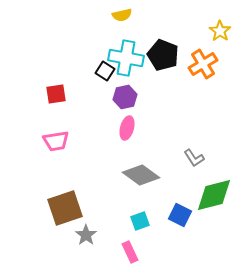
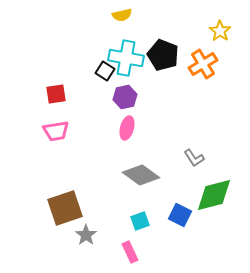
pink trapezoid: moved 10 px up
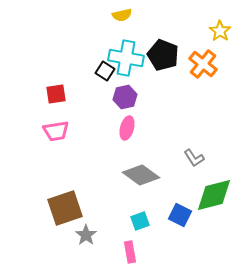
orange cross: rotated 20 degrees counterclockwise
pink rectangle: rotated 15 degrees clockwise
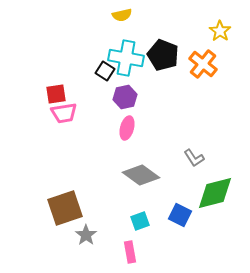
pink trapezoid: moved 8 px right, 18 px up
green diamond: moved 1 px right, 2 px up
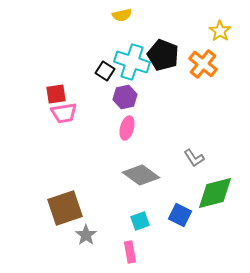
cyan cross: moved 6 px right, 4 px down; rotated 8 degrees clockwise
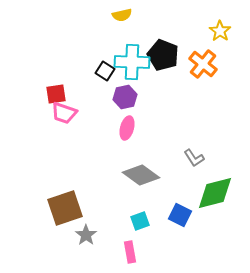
cyan cross: rotated 16 degrees counterclockwise
pink trapezoid: rotated 28 degrees clockwise
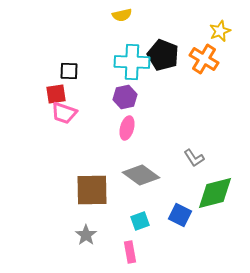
yellow star: rotated 15 degrees clockwise
orange cross: moved 1 px right, 5 px up; rotated 8 degrees counterclockwise
black square: moved 36 px left; rotated 30 degrees counterclockwise
brown square: moved 27 px right, 18 px up; rotated 18 degrees clockwise
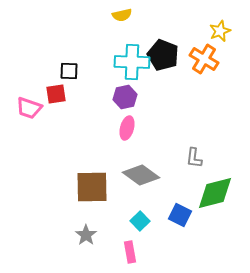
pink trapezoid: moved 35 px left, 5 px up
gray L-shape: rotated 40 degrees clockwise
brown square: moved 3 px up
cyan square: rotated 24 degrees counterclockwise
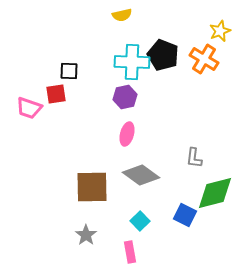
pink ellipse: moved 6 px down
blue square: moved 5 px right
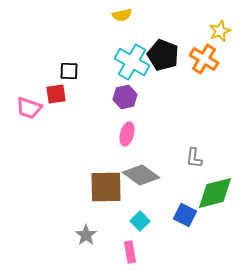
cyan cross: rotated 28 degrees clockwise
brown square: moved 14 px right
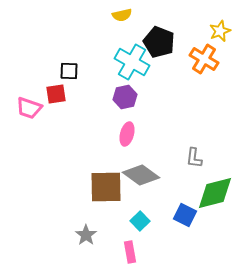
black pentagon: moved 4 px left, 13 px up
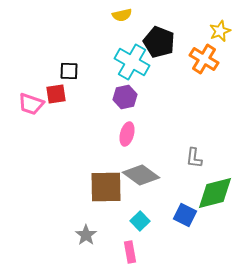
pink trapezoid: moved 2 px right, 4 px up
